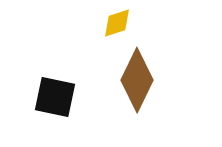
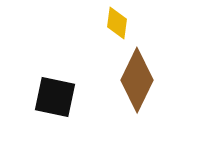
yellow diamond: rotated 64 degrees counterclockwise
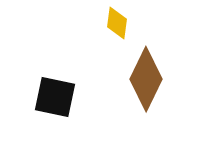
brown diamond: moved 9 px right, 1 px up
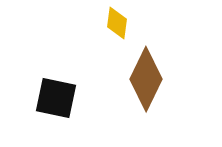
black square: moved 1 px right, 1 px down
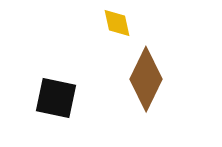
yellow diamond: rotated 20 degrees counterclockwise
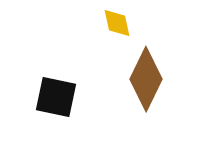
black square: moved 1 px up
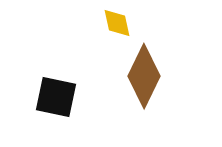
brown diamond: moved 2 px left, 3 px up
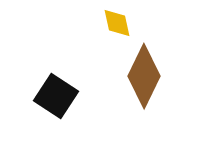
black square: moved 1 px up; rotated 21 degrees clockwise
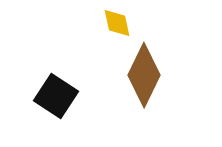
brown diamond: moved 1 px up
